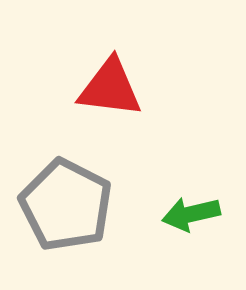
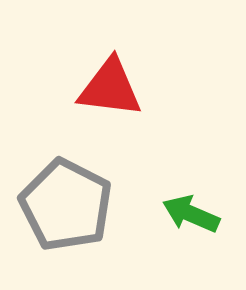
green arrow: rotated 36 degrees clockwise
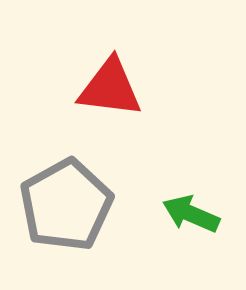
gray pentagon: rotated 16 degrees clockwise
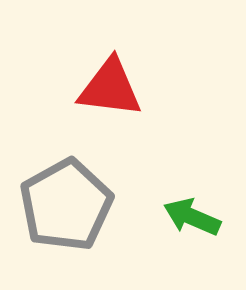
green arrow: moved 1 px right, 3 px down
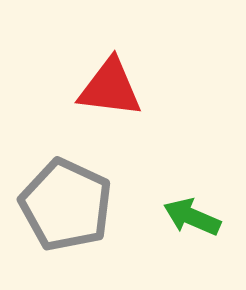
gray pentagon: rotated 18 degrees counterclockwise
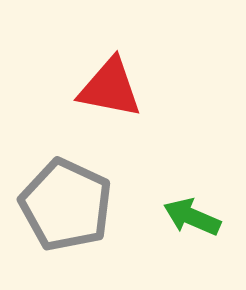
red triangle: rotated 4 degrees clockwise
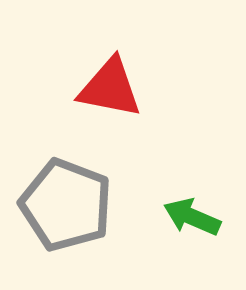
gray pentagon: rotated 4 degrees counterclockwise
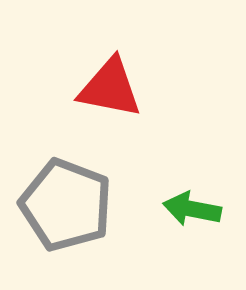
green arrow: moved 8 px up; rotated 12 degrees counterclockwise
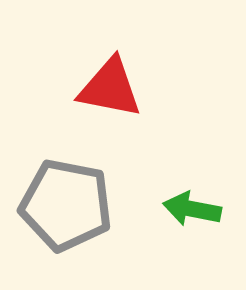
gray pentagon: rotated 10 degrees counterclockwise
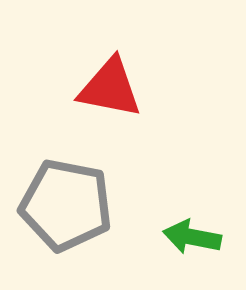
green arrow: moved 28 px down
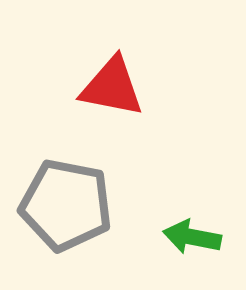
red triangle: moved 2 px right, 1 px up
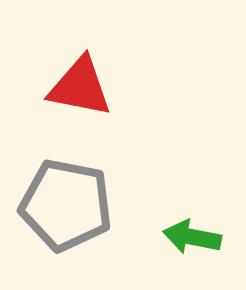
red triangle: moved 32 px left
